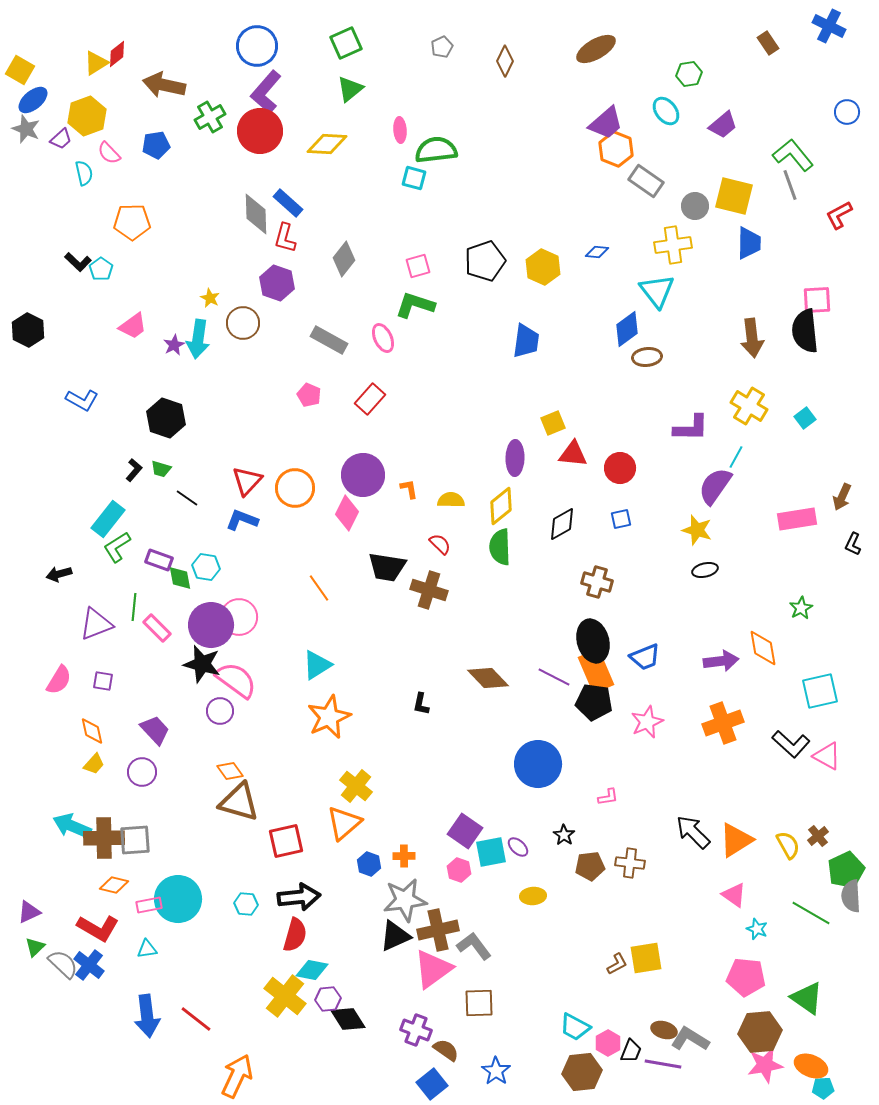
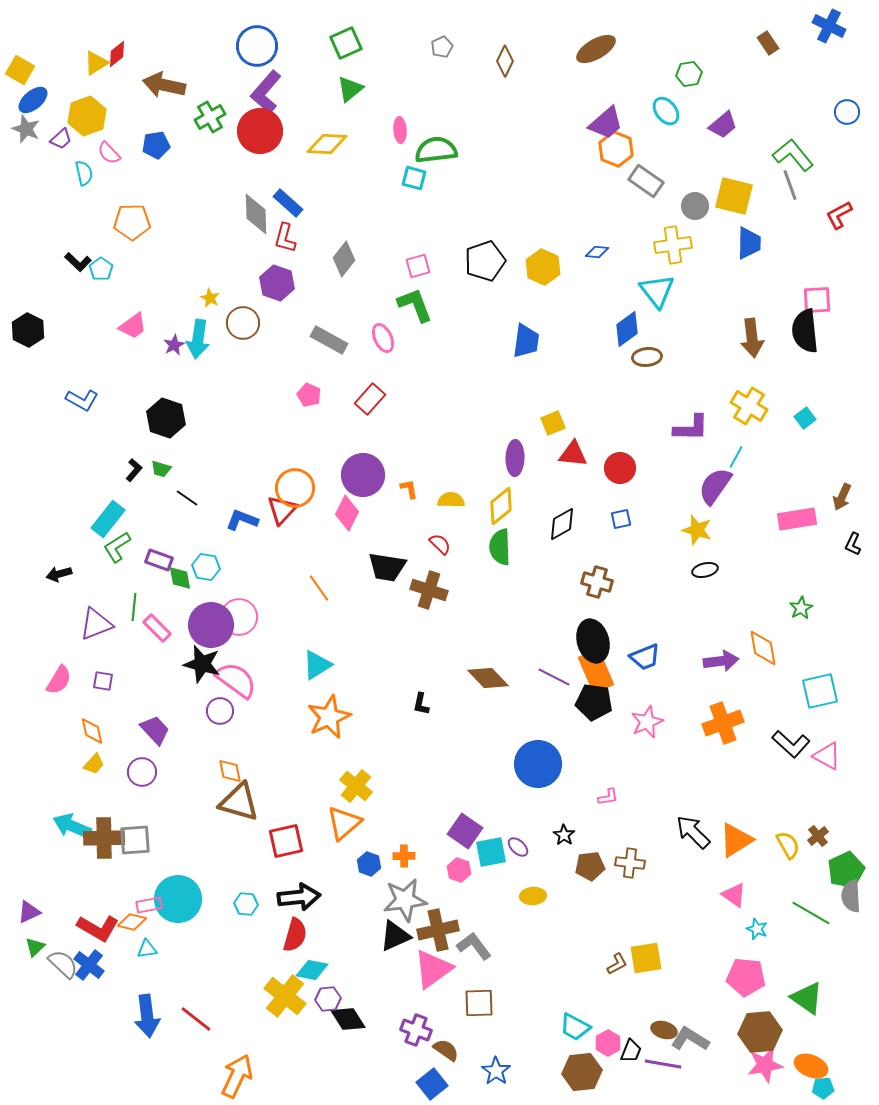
green L-shape at (415, 305): rotated 51 degrees clockwise
red triangle at (247, 481): moved 35 px right, 29 px down
orange diamond at (230, 771): rotated 24 degrees clockwise
orange diamond at (114, 885): moved 18 px right, 37 px down
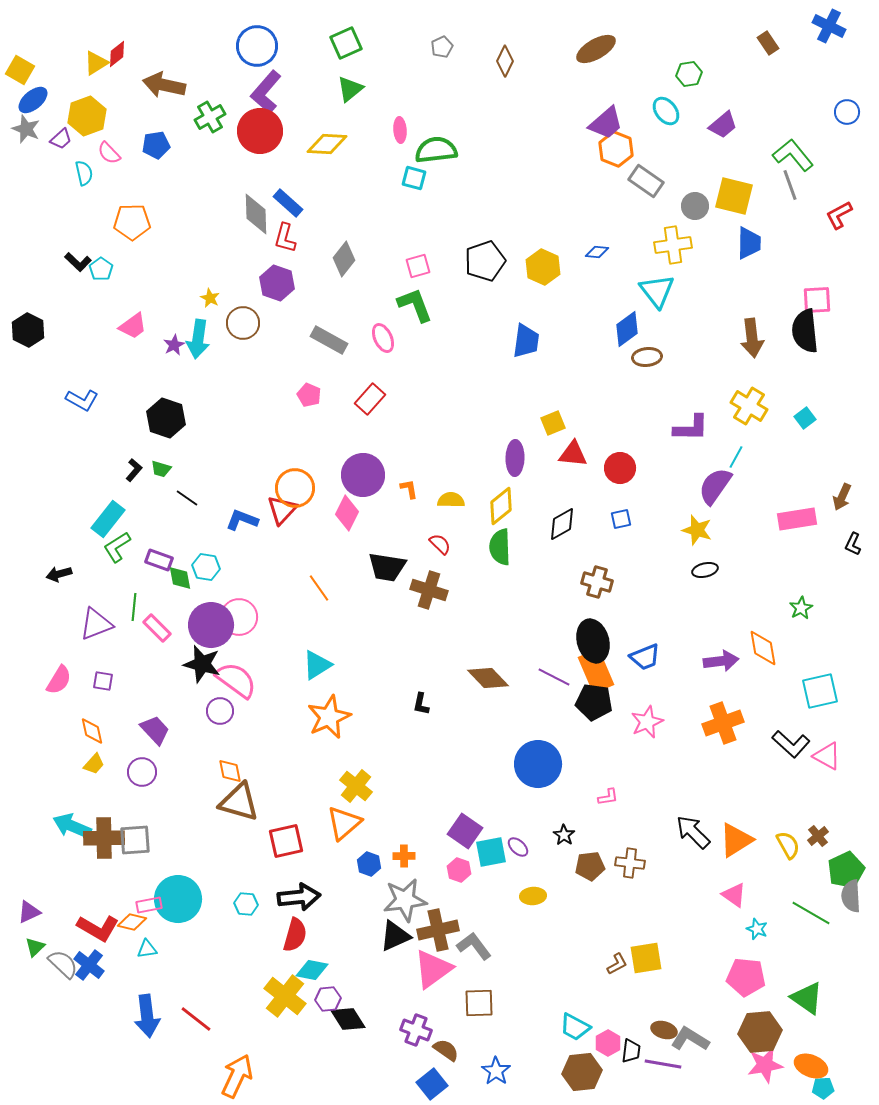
black trapezoid at (631, 1051): rotated 15 degrees counterclockwise
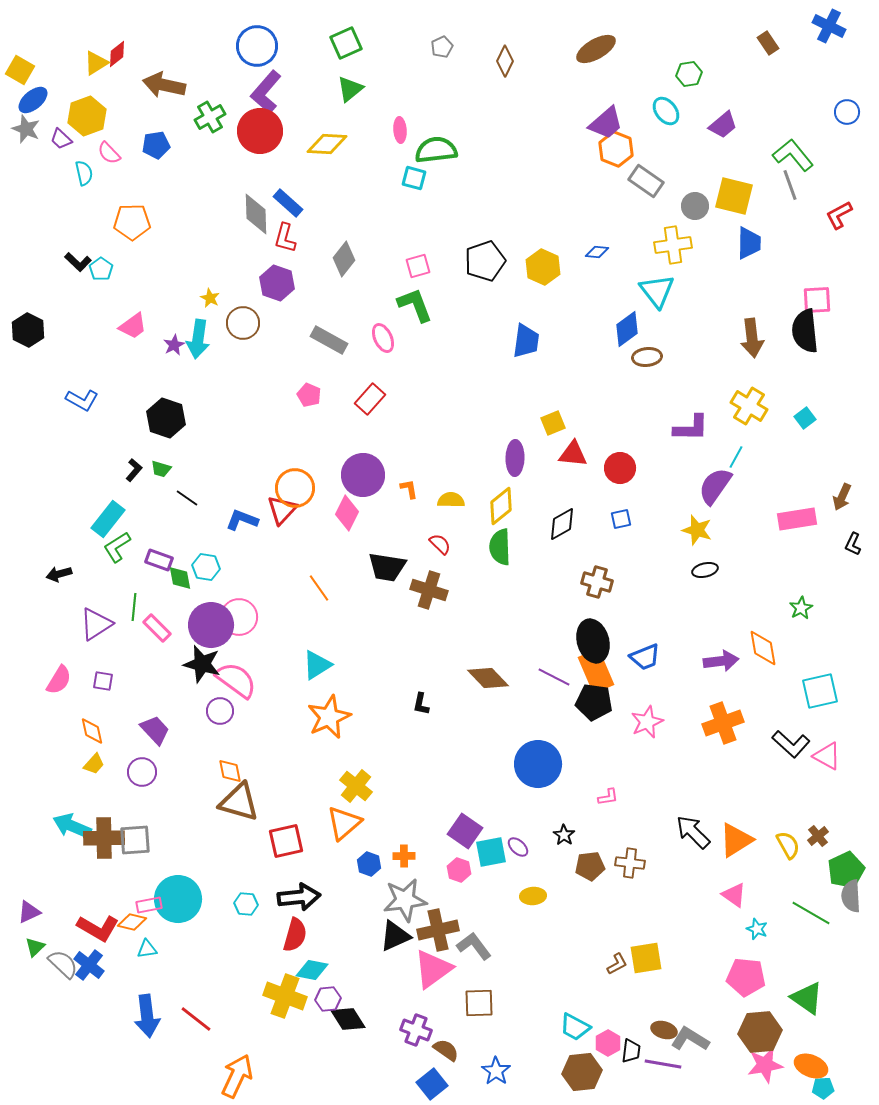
purple trapezoid at (61, 139): rotated 85 degrees clockwise
purple triangle at (96, 624): rotated 12 degrees counterclockwise
yellow cross at (285, 996): rotated 18 degrees counterclockwise
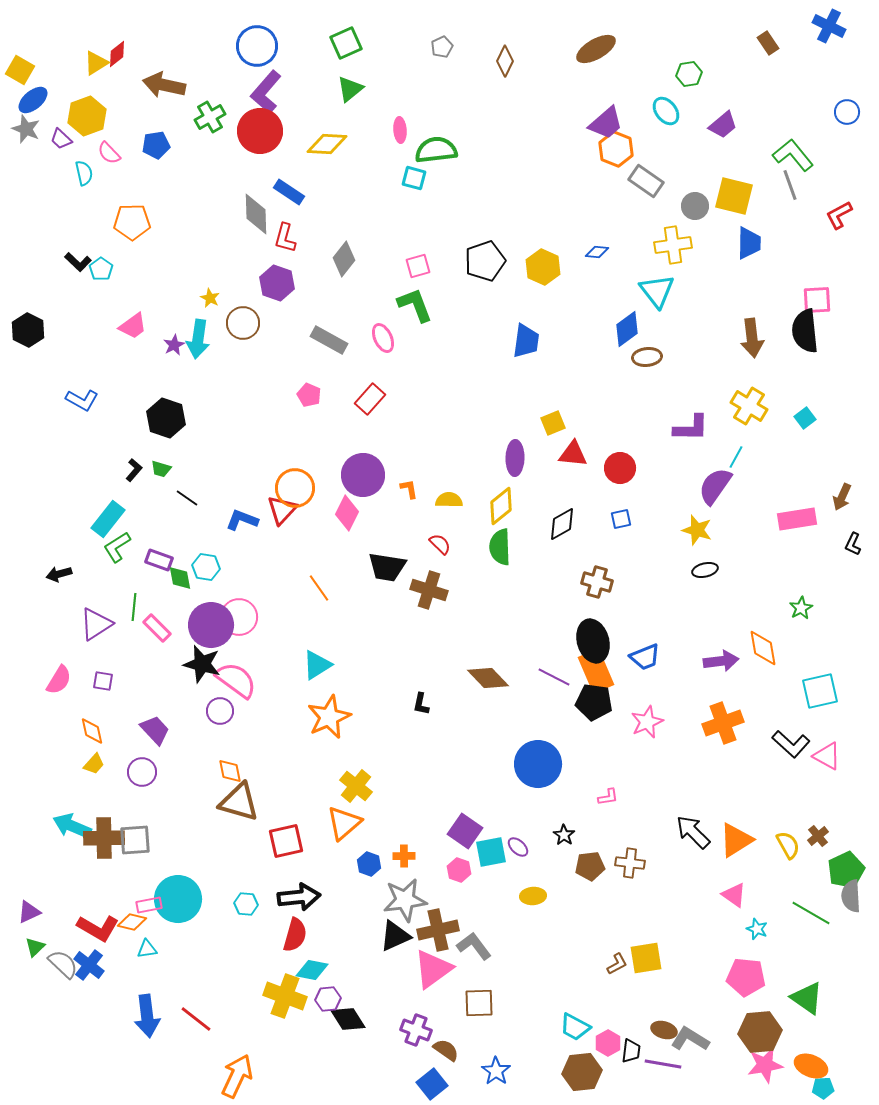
blue rectangle at (288, 203): moved 1 px right, 11 px up; rotated 8 degrees counterclockwise
yellow semicircle at (451, 500): moved 2 px left
